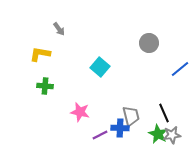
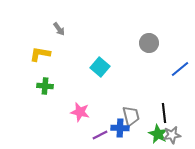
black line: rotated 18 degrees clockwise
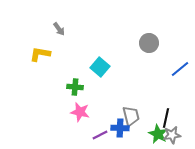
green cross: moved 30 px right, 1 px down
black line: moved 2 px right, 5 px down; rotated 18 degrees clockwise
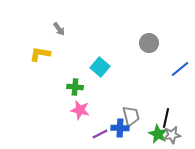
pink star: moved 2 px up
purple line: moved 1 px up
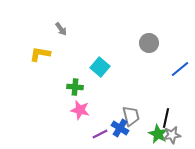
gray arrow: moved 2 px right
blue cross: rotated 30 degrees clockwise
